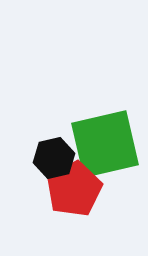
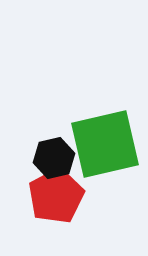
red pentagon: moved 18 px left, 7 px down
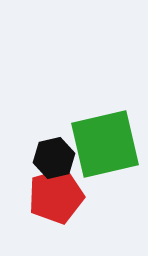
red pentagon: rotated 12 degrees clockwise
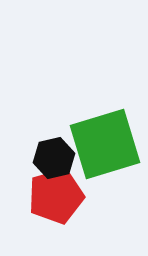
green square: rotated 4 degrees counterclockwise
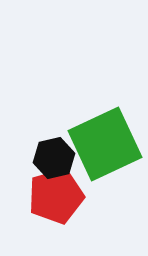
green square: rotated 8 degrees counterclockwise
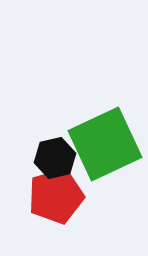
black hexagon: moved 1 px right
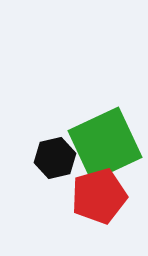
red pentagon: moved 43 px right
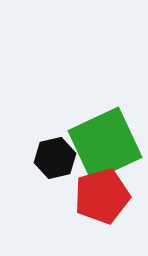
red pentagon: moved 3 px right
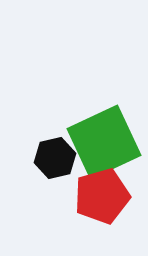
green square: moved 1 px left, 2 px up
